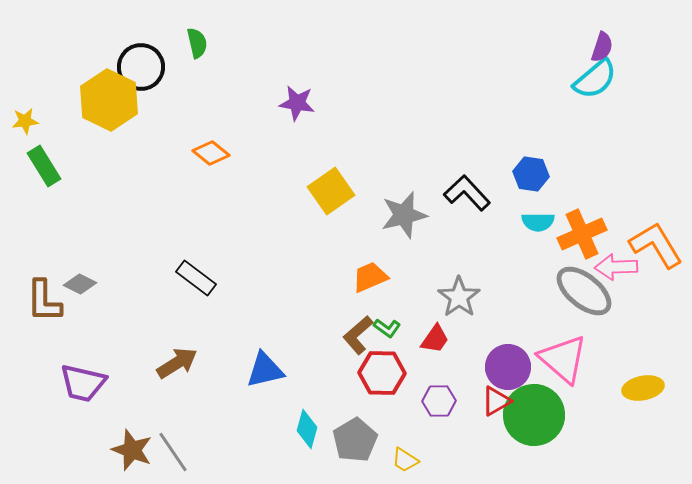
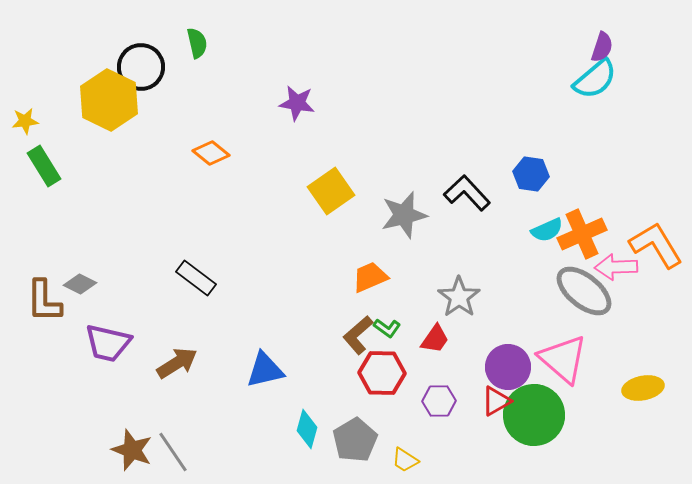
cyan semicircle at (538, 222): moved 9 px right, 8 px down; rotated 24 degrees counterclockwise
purple trapezoid at (83, 383): moved 25 px right, 40 px up
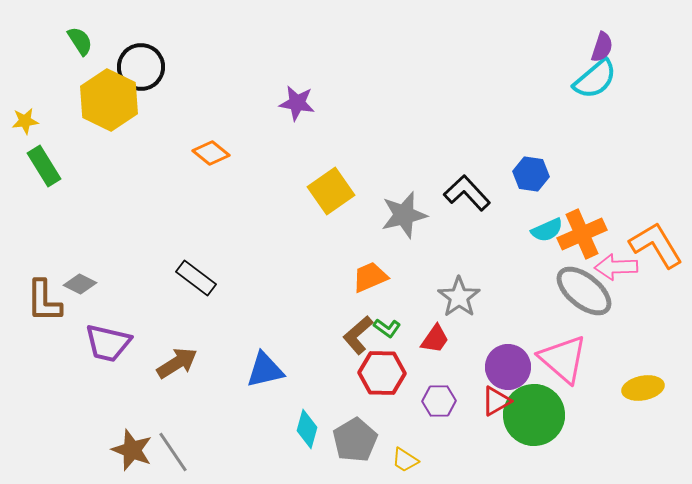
green semicircle at (197, 43): moved 117 px left, 2 px up; rotated 20 degrees counterclockwise
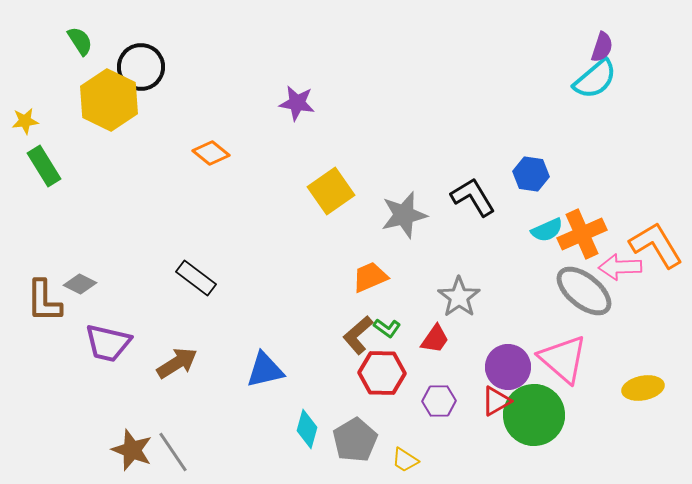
black L-shape at (467, 193): moved 6 px right, 4 px down; rotated 12 degrees clockwise
pink arrow at (616, 267): moved 4 px right
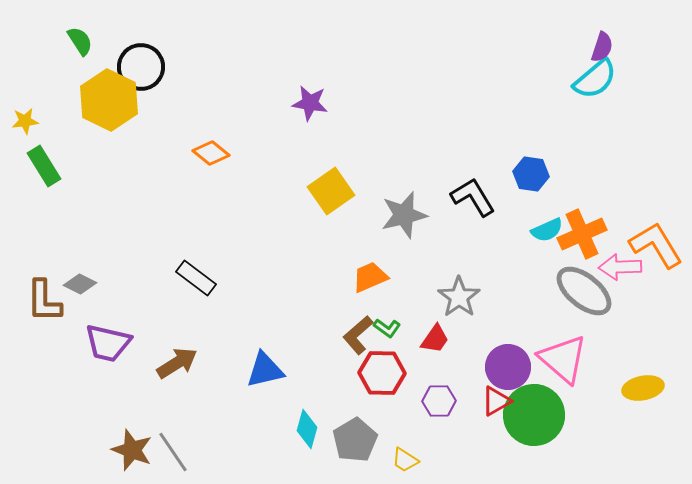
purple star at (297, 103): moved 13 px right
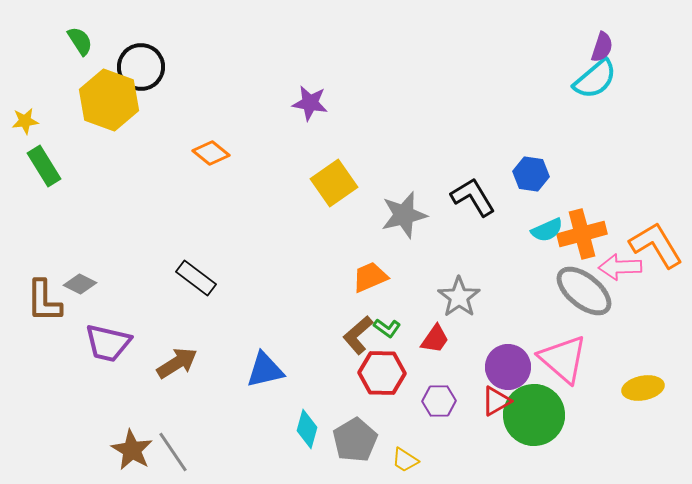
yellow hexagon at (109, 100): rotated 6 degrees counterclockwise
yellow square at (331, 191): moved 3 px right, 8 px up
orange cross at (582, 234): rotated 9 degrees clockwise
brown star at (132, 450): rotated 9 degrees clockwise
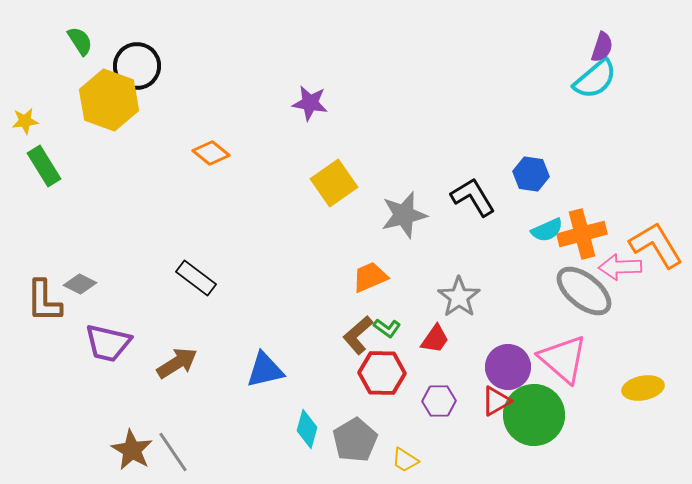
black circle at (141, 67): moved 4 px left, 1 px up
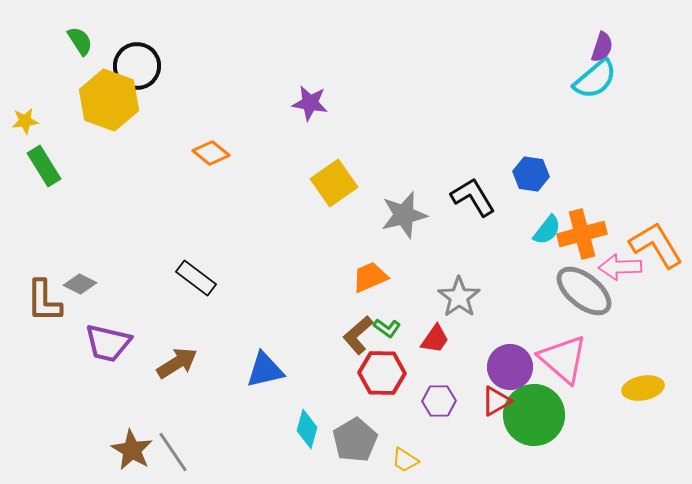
cyan semicircle at (547, 230): rotated 28 degrees counterclockwise
purple circle at (508, 367): moved 2 px right
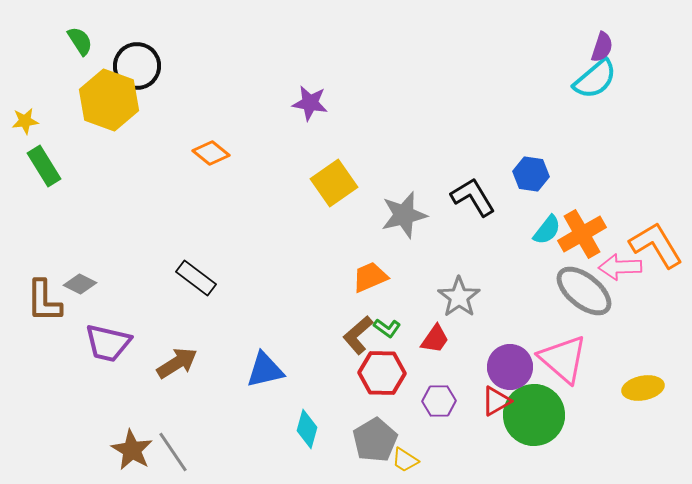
orange cross at (582, 234): rotated 15 degrees counterclockwise
gray pentagon at (355, 440): moved 20 px right
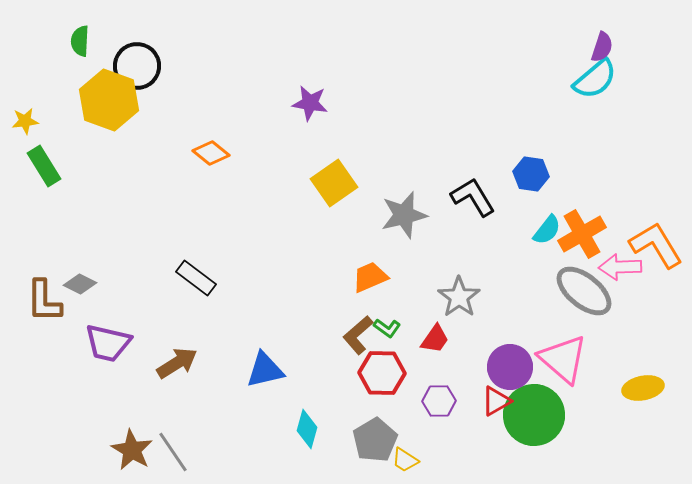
green semicircle at (80, 41): rotated 144 degrees counterclockwise
